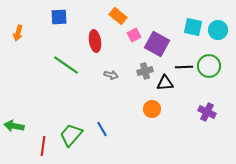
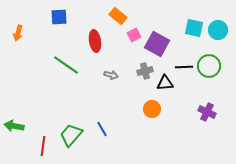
cyan square: moved 1 px right, 1 px down
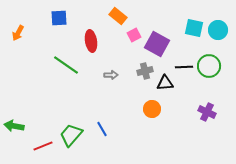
blue square: moved 1 px down
orange arrow: rotated 14 degrees clockwise
red ellipse: moved 4 px left
gray arrow: rotated 16 degrees counterclockwise
red line: rotated 60 degrees clockwise
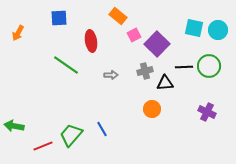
purple square: rotated 15 degrees clockwise
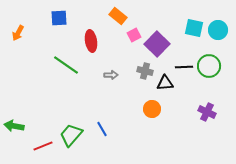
gray cross: rotated 28 degrees clockwise
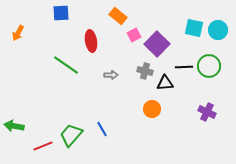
blue square: moved 2 px right, 5 px up
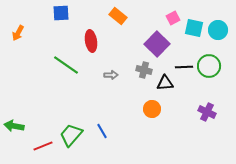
pink square: moved 39 px right, 17 px up
gray cross: moved 1 px left, 1 px up
blue line: moved 2 px down
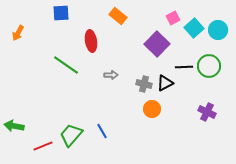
cyan square: rotated 36 degrees clockwise
gray cross: moved 14 px down
black triangle: rotated 24 degrees counterclockwise
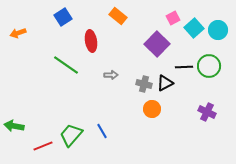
blue square: moved 2 px right, 4 px down; rotated 30 degrees counterclockwise
orange arrow: rotated 42 degrees clockwise
